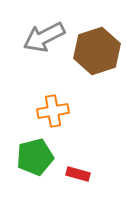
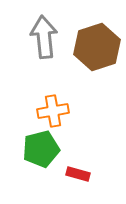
gray arrow: rotated 111 degrees clockwise
brown hexagon: moved 4 px up
green pentagon: moved 6 px right, 8 px up
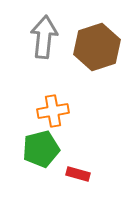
gray arrow: rotated 12 degrees clockwise
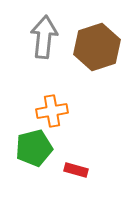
orange cross: moved 1 px left
green pentagon: moved 7 px left, 1 px up
red rectangle: moved 2 px left, 4 px up
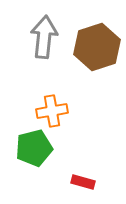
red rectangle: moved 7 px right, 12 px down
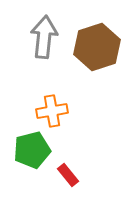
green pentagon: moved 2 px left, 2 px down
red rectangle: moved 15 px left, 7 px up; rotated 35 degrees clockwise
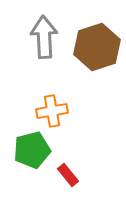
gray arrow: rotated 9 degrees counterclockwise
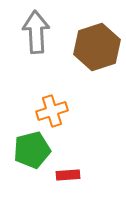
gray arrow: moved 8 px left, 5 px up
orange cross: rotated 8 degrees counterclockwise
red rectangle: rotated 55 degrees counterclockwise
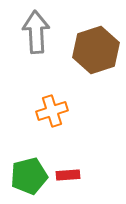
brown hexagon: moved 1 px left, 3 px down
green pentagon: moved 3 px left, 26 px down
